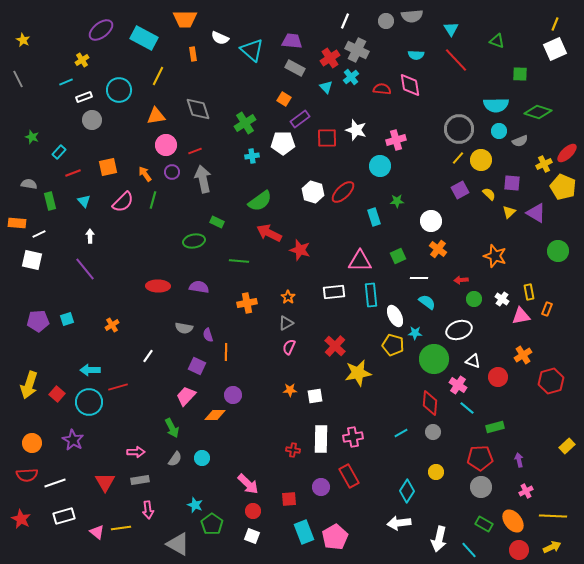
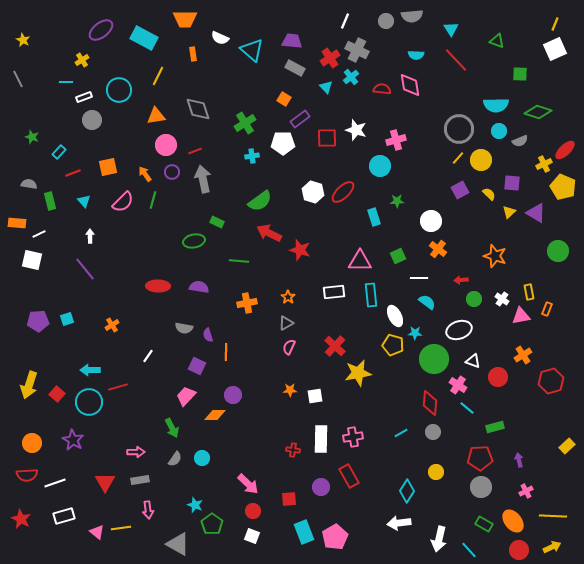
cyan line at (66, 82): rotated 24 degrees clockwise
red ellipse at (567, 153): moved 2 px left, 3 px up
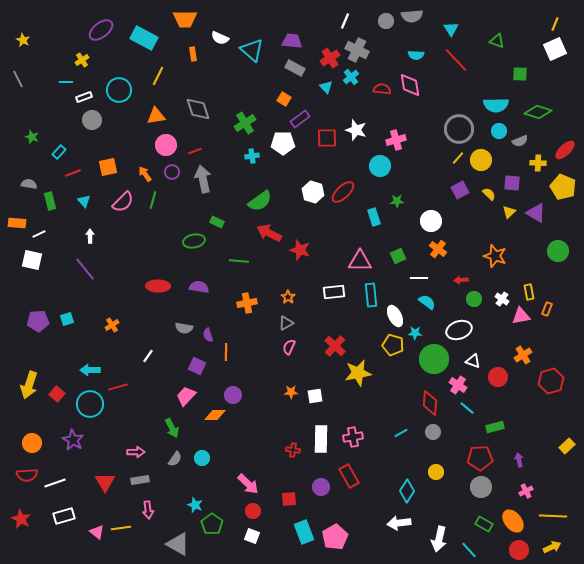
yellow cross at (544, 164): moved 6 px left, 1 px up; rotated 28 degrees clockwise
orange star at (290, 390): moved 1 px right, 2 px down
cyan circle at (89, 402): moved 1 px right, 2 px down
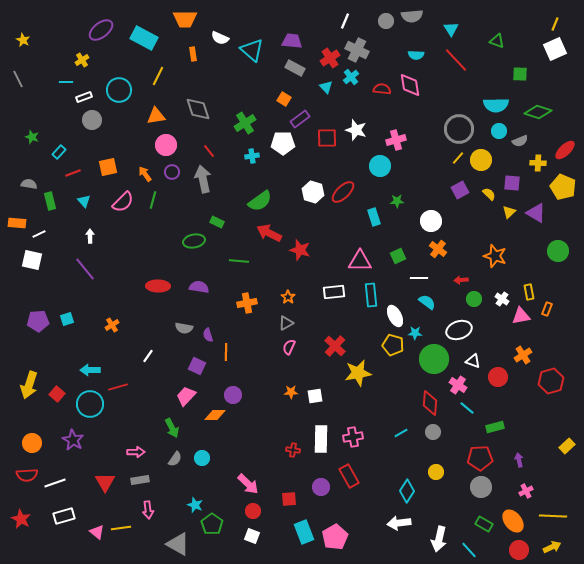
red line at (195, 151): moved 14 px right; rotated 72 degrees clockwise
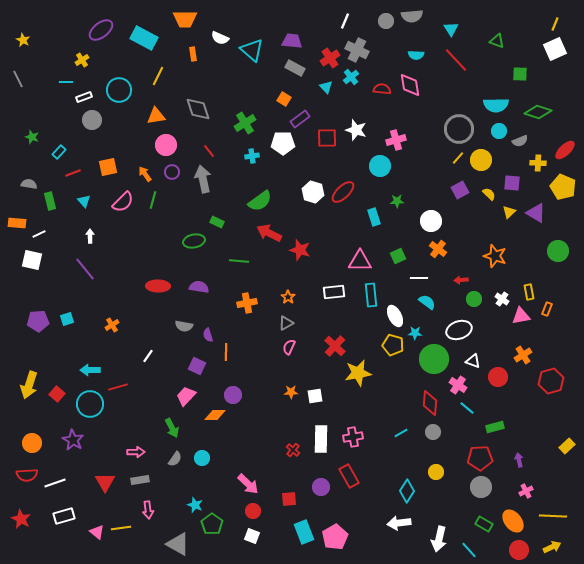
gray semicircle at (184, 328): moved 2 px up
red cross at (293, 450): rotated 32 degrees clockwise
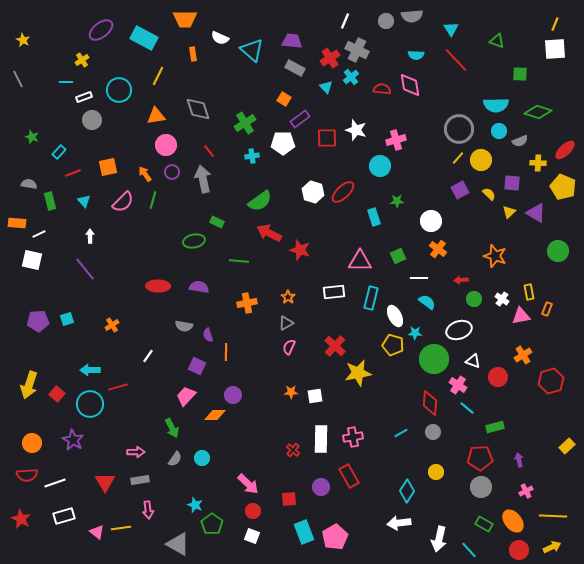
white square at (555, 49): rotated 20 degrees clockwise
cyan rectangle at (371, 295): moved 3 px down; rotated 20 degrees clockwise
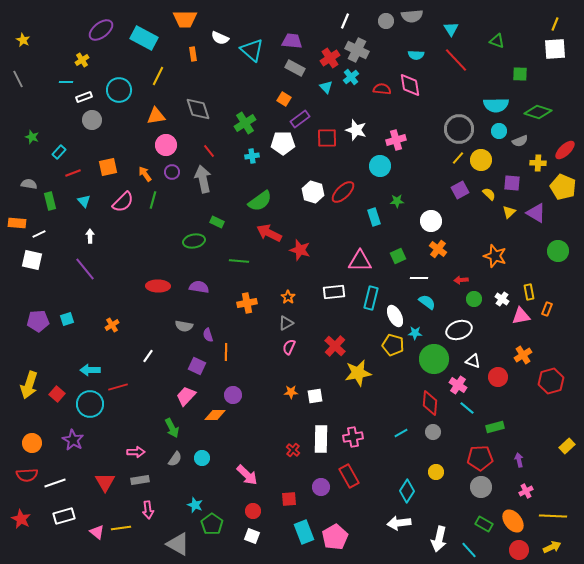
pink arrow at (248, 484): moved 1 px left, 9 px up
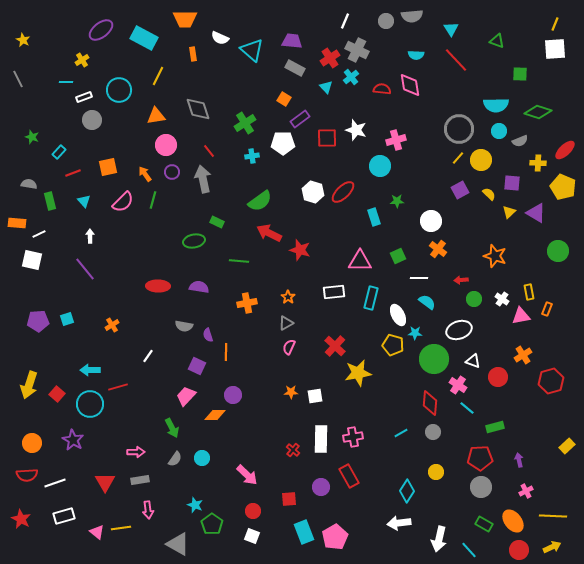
white ellipse at (395, 316): moved 3 px right, 1 px up
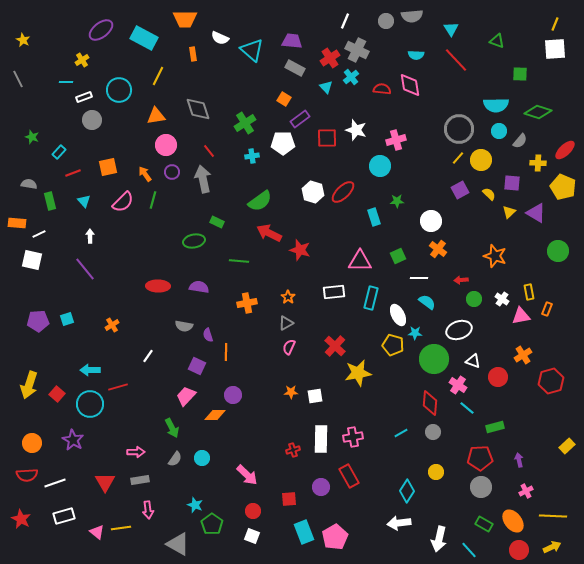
gray semicircle at (520, 141): rotated 28 degrees counterclockwise
red cross at (293, 450): rotated 32 degrees clockwise
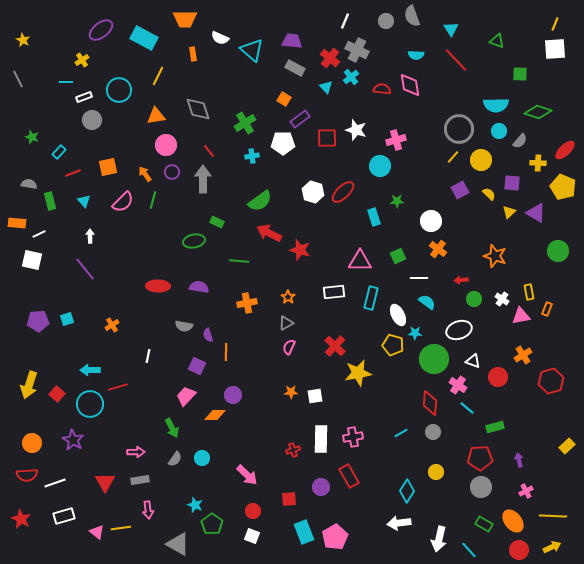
gray semicircle at (412, 16): rotated 75 degrees clockwise
red cross at (330, 58): rotated 18 degrees counterclockwise
yellow line at (458, 158): moved 5 px left, 1 px up
gray arrow at (203, 179): rotated 12 degrees clockwise
white line at (148, 356): rotated 24 degrees counterclockwise
